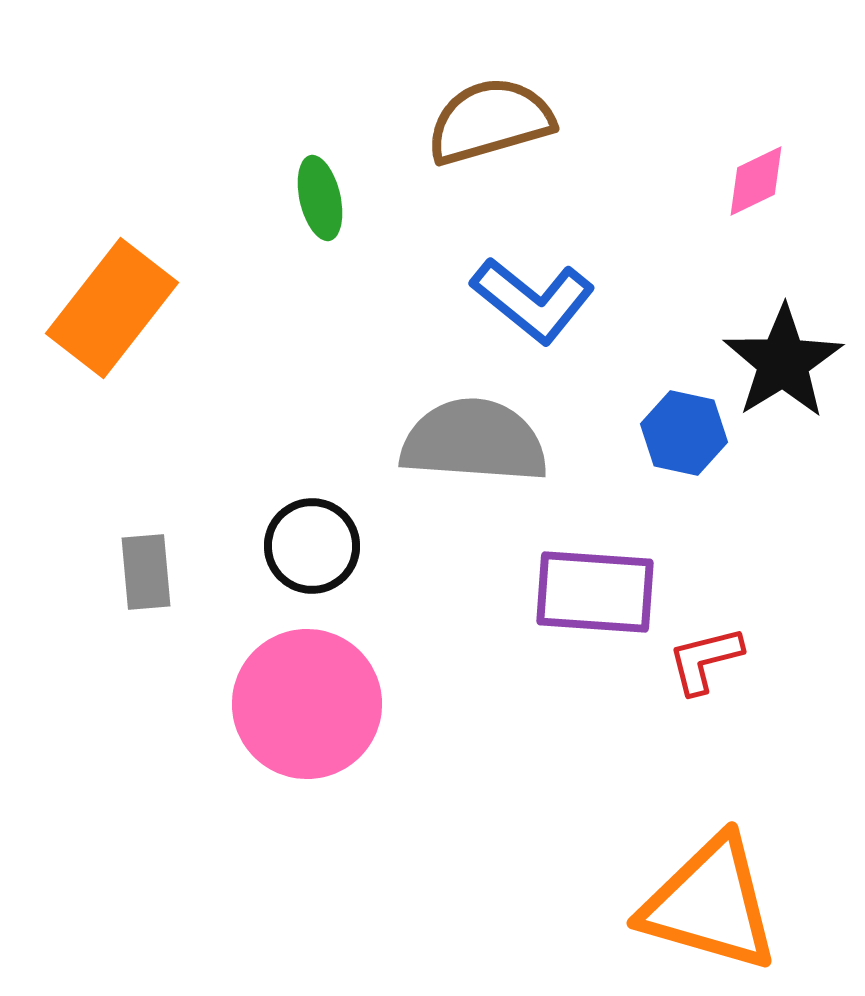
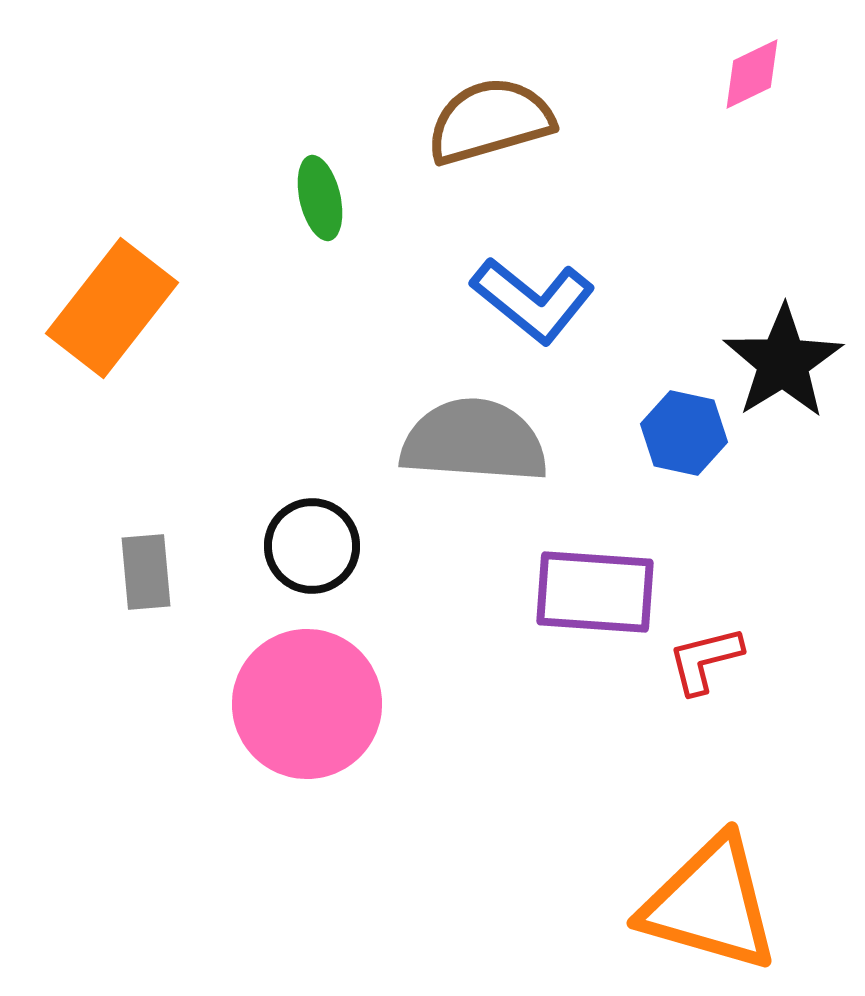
pink diamond: moved 4 px left, 107 px up
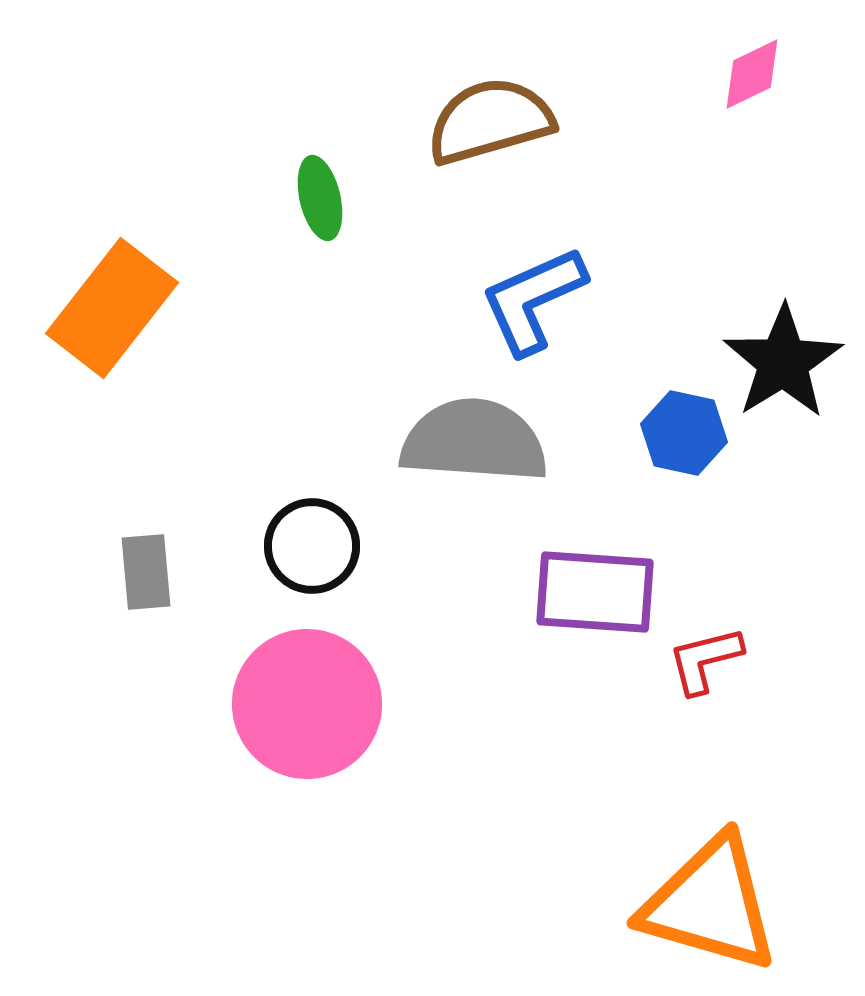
blue L-shape: rotated 117 degrees clockwise
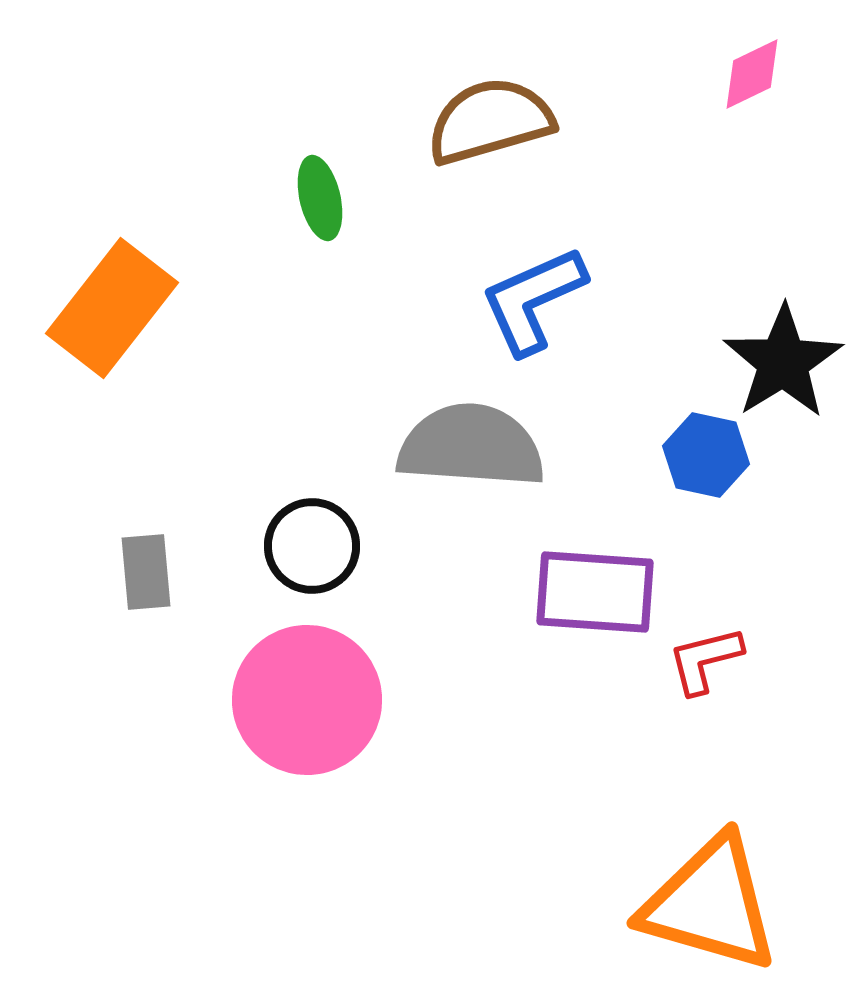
blue hexagon: moved 22 px right, 22 px down
gray semicircle: moved 3 px left, 5 px down
pink circle: moved 4 px up
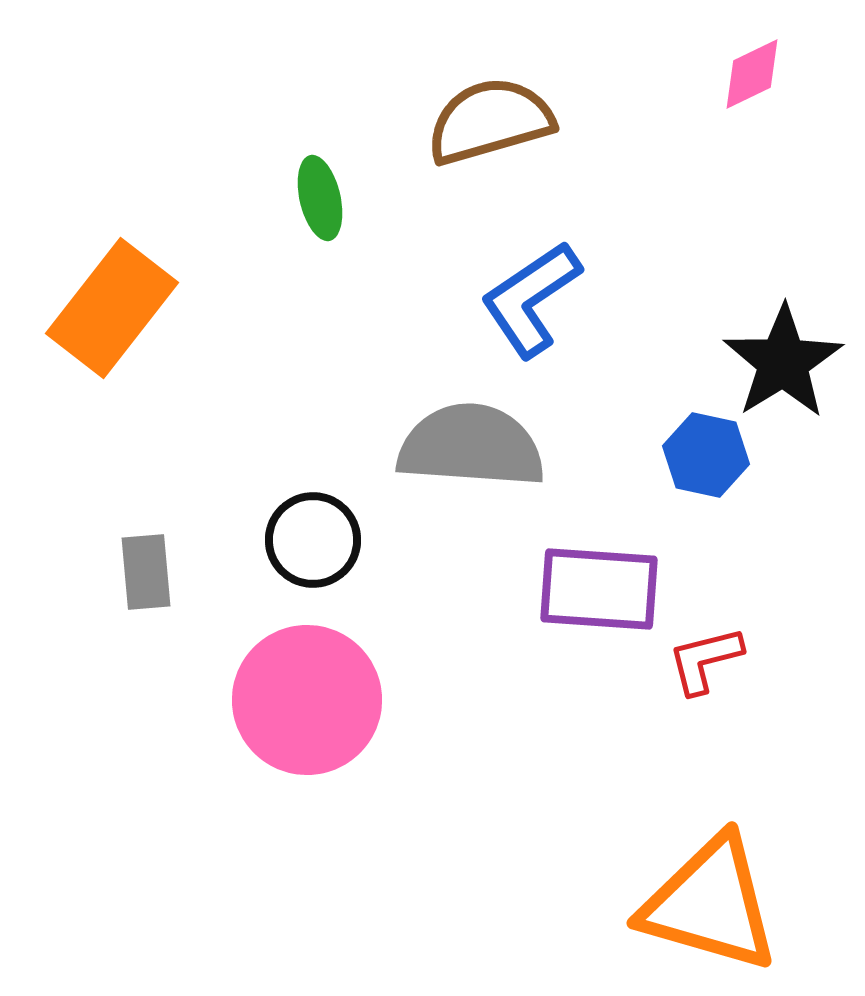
blue L-shape: moved 2 px left, 1 px up; rotated 10 degrees counterclockwise
black circle: moved 1 px right, 6 px up
purple rectangle: moved 4 px right, 3 px up
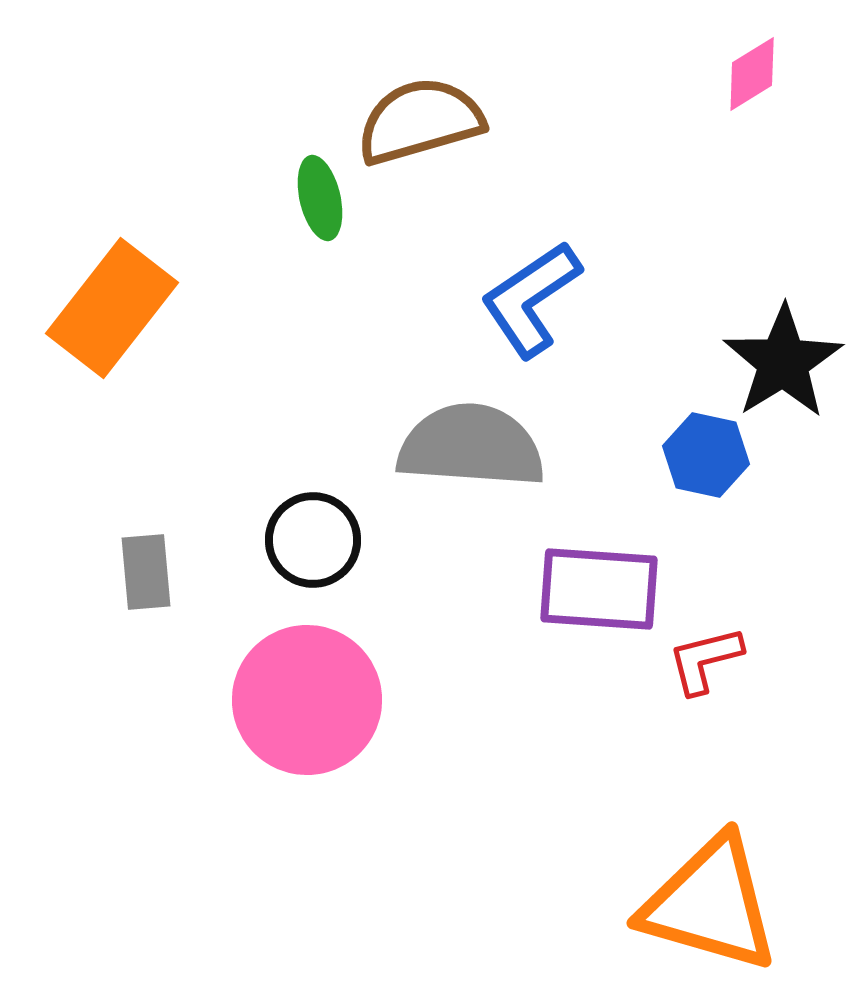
pink diamond: rotated 6 degrees counterclockwise
brown semicircle: moved 70 px left
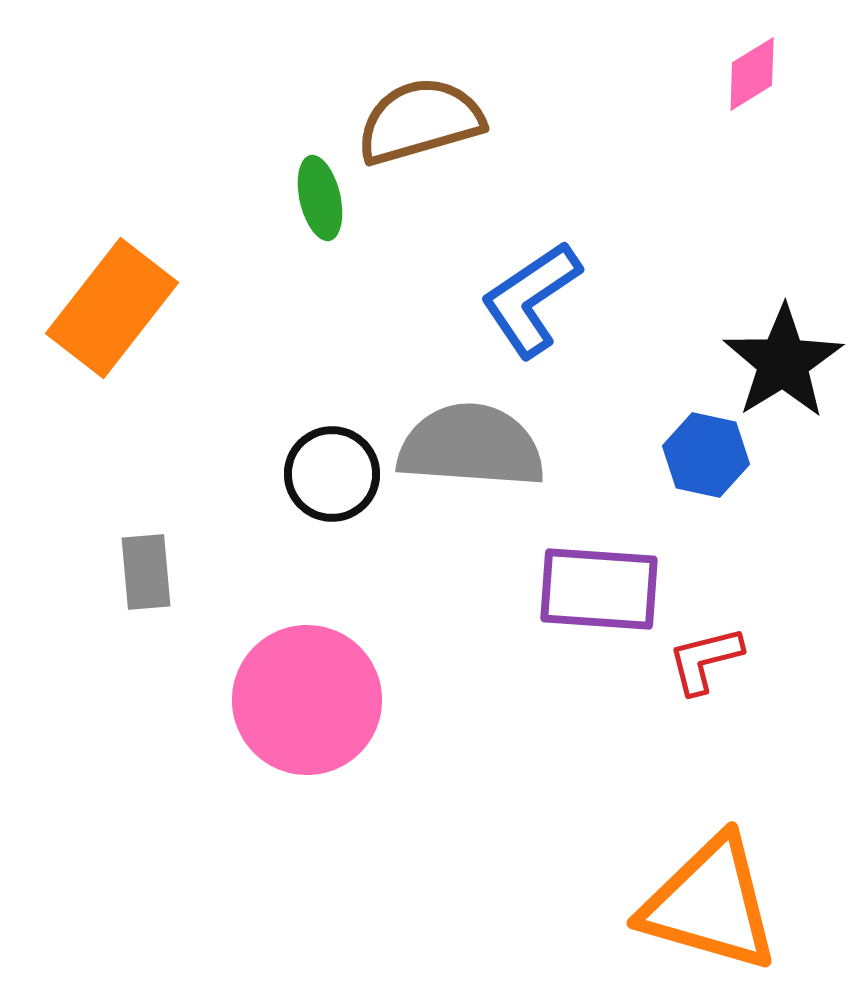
black circle: moved 19 px right, 66 px up
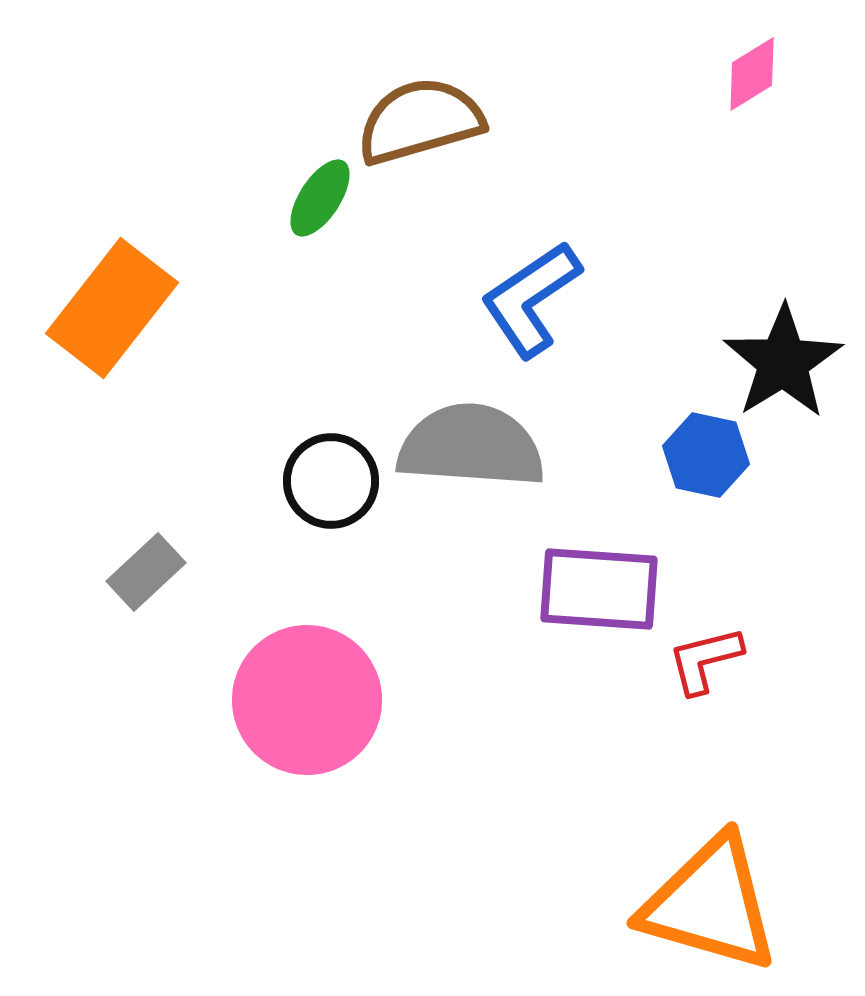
green ellipse: rotated 46 degrees clockwise
black circle: moved 1 px left, 7 px down
gray rectangle: rotated 52 degrees clockwise
